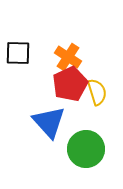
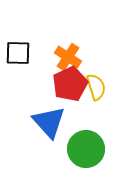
yellow semicircle: moved 1 px left, 5 px up
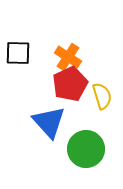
yellow semicircle: moved 6 px right, 9 px down
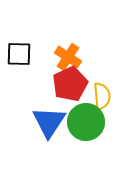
black square: moved 1 px right, 1 px down
yellow semicircle: rotated 12 degrees clockwise
blue triangle: rotated 15 degrees clockwise
green circle: moved 27 px up
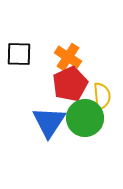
green circle: moved 1 px left, 4 px up
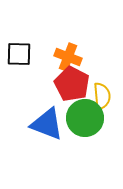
orange cross: rotated 12 degrees counterclockwise
red pentagon: moved 2 px right; rotated 20 degrees counterclockwise
blue triangle: moved 2 px left, 2 px down; rotated 42 degrees counterclockwise
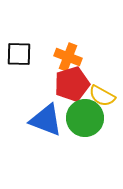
red pentagon: rotated 28 degrees clockwise
yellow semicircle: rotated 124 degrees clockwise
blue triangle: moved 1 px left, 4 px up
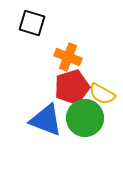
black square: moved 13 px right, 31 px up; rotated 16 degrees clockwise
red pentagon: moved 3 px down
yellow semicircle: moved 2 px up
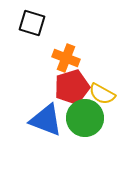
orange cross: moved 2 px left, 1 px down
